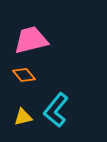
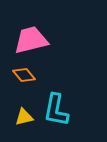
cyan L-shape: rotated 28 degrees counterclockwise
yellow triangle: moved 1 px right
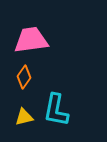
pink trapezoid: rotated 6 degrees clockwise
orange diamond: moved 2 px down; rotated 75 degrees clockwise
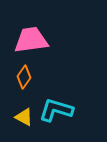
cyan L-shape: rotated 96 degrees clockwise
yellow triangle: rotated 42 degrees clockwise
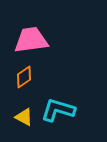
orange diamond: rotated 20 degrees clockwise
cyan L-shape: moved 2 px right
